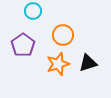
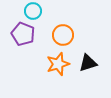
purple pentagon: moved 11 px up; rotated 15 degrees counterclockwise
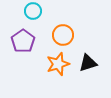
purple pentagon: moved 7 px down; rotated 15 degrees clockwise
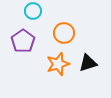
orange circle: moved 1 px right, 2 px up
